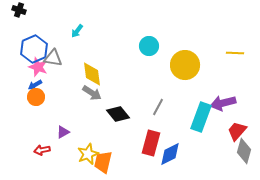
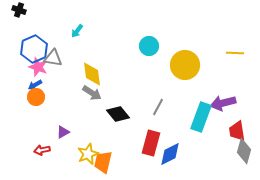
red trapezoid: rotated 50 degrees counterclockwise
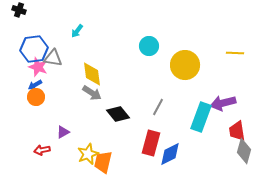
blue hexagon: rotated 16 degrees clockwise
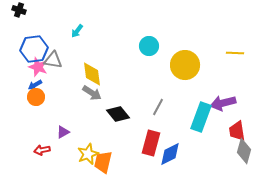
gray triangle: moved 2 px down
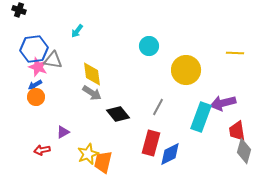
yellow circle: moved 1 px right, 5 px down
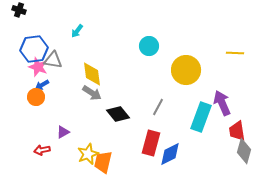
blue arrow: moved 7 px right
purple arrow: moved 1 px left; rotated 80 degrees clockwise
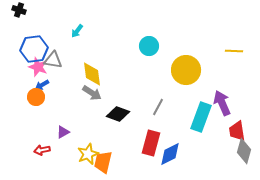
yellow line: moved 1 px left, 2 px up
black diamond: rotated 30 degrees counterclockwise
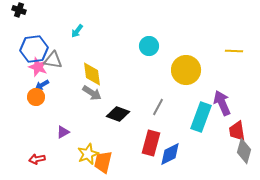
red arrow: moved 5 px left, 9 px down
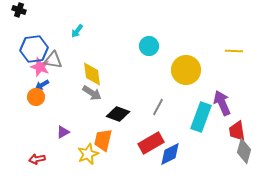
pink star: moved 2 px right
red rectangle: rotated 45 degrees clockwise
orange trapezoid: moved 22 px up
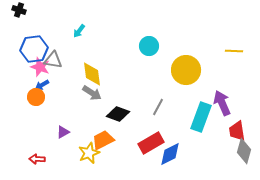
cyan arrow: moved 2 px right
orange trapezoid: rotated 50 degrees clockwise
yellow star: moved 1 px right, 1 px up
red arrow: rotated 14 degrees clockwise
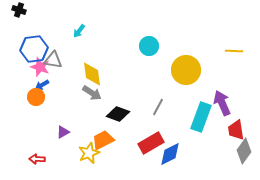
red trapezoid: moved 1 px left, 1 px up
gray diamond: rotated 20 degrees clockwise
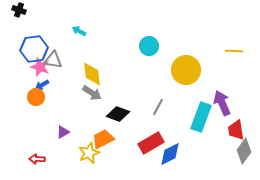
cyan arrow: rotated 80 degrees clockwise
orange trapezoid: moved 1 px up
